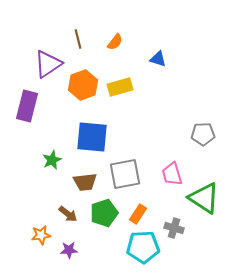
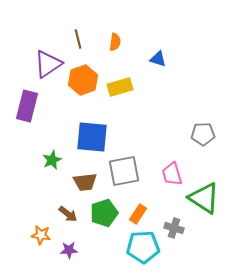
orange semicircle: rotated 30 degrees counterclockwise
orange hexagon: moved 5 px up
gray square: moved 1 px left, 3 px up
orange star: rotated 18 degrees clockwise
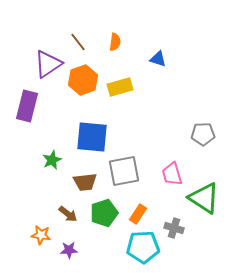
brown line: moved 3 px down; rotated 24 degrees counterclockwise
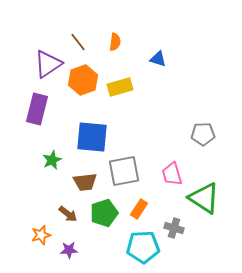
purple rectangle: moved 10 px right, 3 px down
orange rectangle: moved 1 px right, 5 px up
orange star: rotated 24 degrees counterclockwise
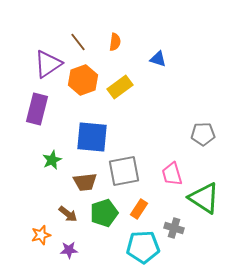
yellow rectangle: rotated 20 degrees counterclockwise
